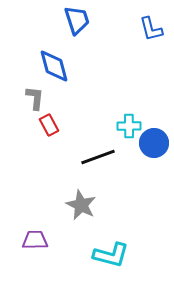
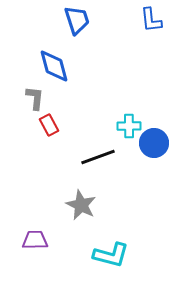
blue L-shape: moved 9 px up; rotated 8 degrees clockwise
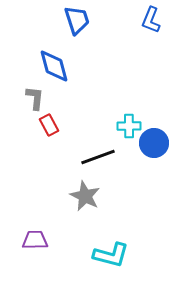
blue L-shape: rotated 28 degrees clockwise
gray star: moved 4 px right, 9 px up
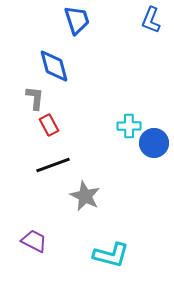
black line: moved 45 px left, 8 px down
purple trapezoid: moved 1 px left, 1 px down; rotated 28 degrees clockwise
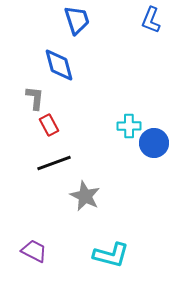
blue diamond: moved 5 px right, 1 px up
black line: moved 1 px right, 2 px up
purple trapezoid: moved 10 px down
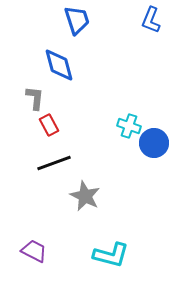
cyan cross: rotated 20 degrees clockwise
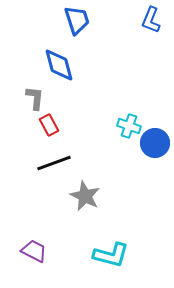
blue circle: moved 1 px right
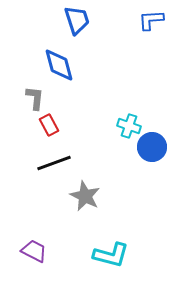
blue L-shape: rotated 64 degrees clockwise
blue circle: moved 3 px left, 4 px down
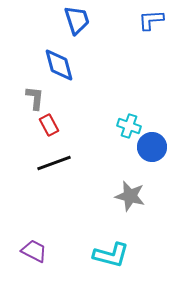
gray star: moved 45 px right; rotated 12 degrees counterclockwise
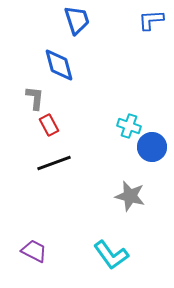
cyan L-shape: rotated 39 degrees clockwise
